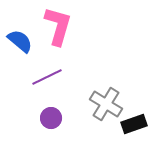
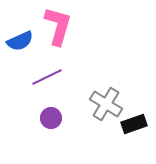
blue semicircle: rotated 116 degrees clockwise
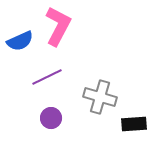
pink L-shape: rotated 12 degrees clockwise
gray cross: moved 6 px left, 7 px up; rotated 16 degrees counterclockwise
black rectangle: rotated 15 degrees clockwise
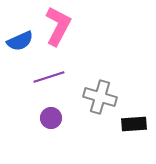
purple line: moved 2 px right; rotated 8 degrees clockwise
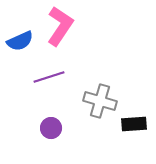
pink L-shape: moved 2 px right; rotated 6 degrees clockwise
gray cross: moved 4 px down
purple circle: moved 10 px down
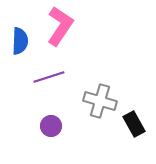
blue semicircle: rotated 64 degrees counterclockwise
black rectangle: rotated 65 degrees clockwise
purple circle: moved 2 px up
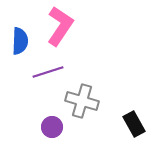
purple line: moved 1 px left, 5 px up
gray cross: moved 18 px left
purple circle: moved 1 px right, 1 px down
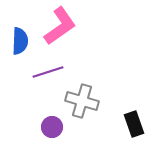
pink L-shape: rotated 21 degrees clockwise
black rectangle: rotated 10 degrees clockwise
